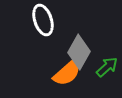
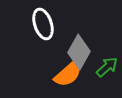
white ellipse: moved 4 px down
orange semicircle: moved 1 px right, 1 px down
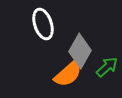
gray diamond: moved 1 px right, 1 px up
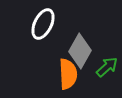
white ellipse: rotated 44 degrees clockwise
orange semicircle: rotated 52 degrees counterclockwise
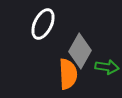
green arrow: rotated 50 degrees clockwise
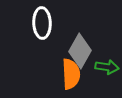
white ellipse: moved 1 px left, 1 px up; rotated 28 degrees counterclockwise
orange semicircle: moved 3 px right
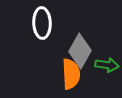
green arrow: moved 2 px up
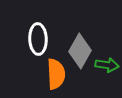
white ellipse: moved 4 px left, 16 px down
orange semicircle: moved 15 px left
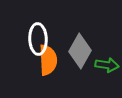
orange semicircle: moved 8 px left, 14 px up
